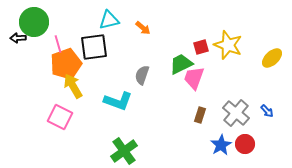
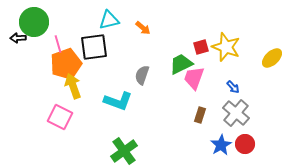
yellow star: moved 2 px left, 2 px down
yellow arrow: rotated 10 degrees clockwise
blue arrow: moved 34 px left, 24 px up
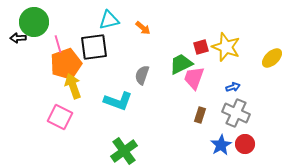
blue arrow: rotated 64 degrees counterclockwise
gray cross: rotated 16 degrees counterclockwise
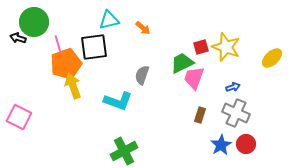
black arrow: rotated 21 degrees clockwise
green trapezoid: moved 1 px right, 1 px up
pink square: moved 41 px left
red circle: moved 1 px right
green cross: rotated 8 degrees clockwise
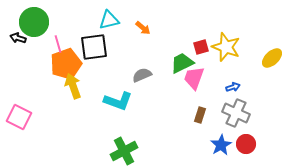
gray semicircle: rotated 48 degrees clockwise
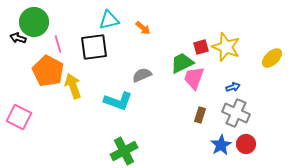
orange pentagon: moved 18 px left, 7 px down; rotated 24 degrees counterclockwise
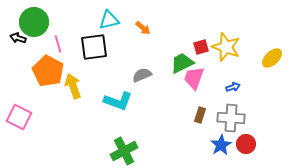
gray cross: moved 5 px left, 5 px down; rotated 20 degrees counterclockwise
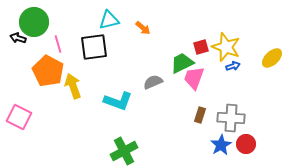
gray semicircle: moved 11 px right, 7 px down
blue arrow: moved 21 px up
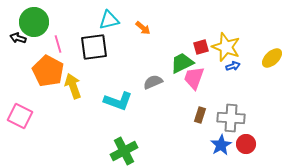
pink square: moved 1 px right, 1 px up
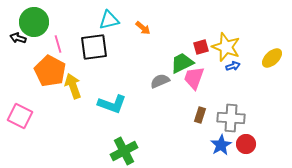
orange pentagon: moved 2 px right
gray semicircle: moved 7 px right, 1 px up
cyan L-shape: moved 6 px left, 3 px down
